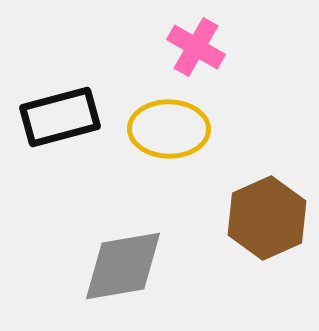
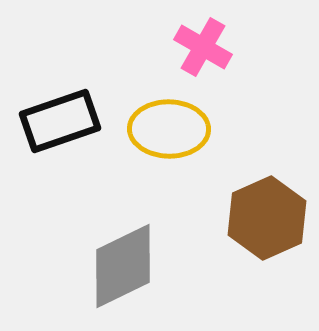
pink cross: moved 7 px right
black rectangle: moved 4 px down; rotated 4 degrees counterclockwise
gray diamond: rotated 16 degrees counterclockwise
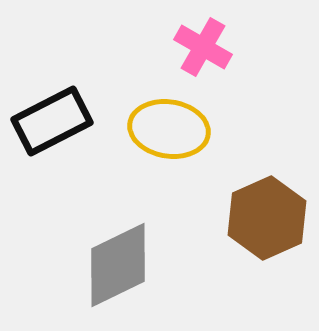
black rectangle: moved 8 px left; rotated 8 degrees counterclockwise
yellow ellipse: rotated 8 degrees clockwise
gray diamond: moved 5 px left, 1 px up
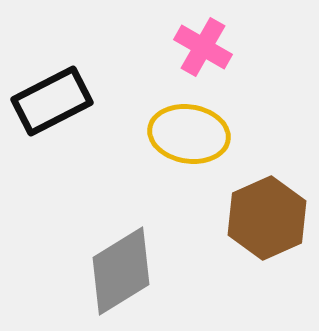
black rectangle: moved 20 px up
yellow ellipse: moved 20 px right, 5 px down
gray diamond: moved 3 px right, 6 px down; rotated 6 degrees counterclockwise
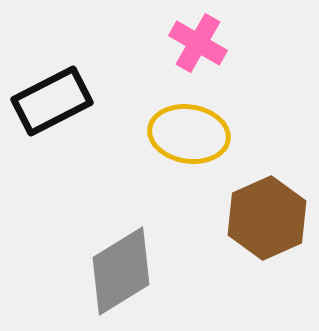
pink cross: moved 5 px left, 4 px up
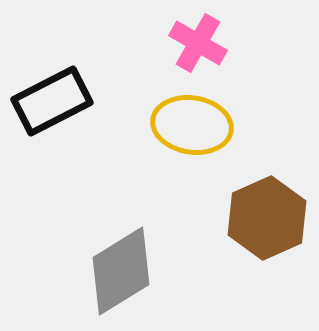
yellow ellipse: moved 3 px right, 9 px up
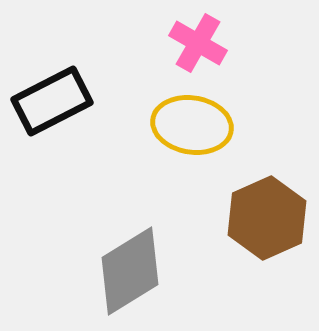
gray diamond: moved 9 px right
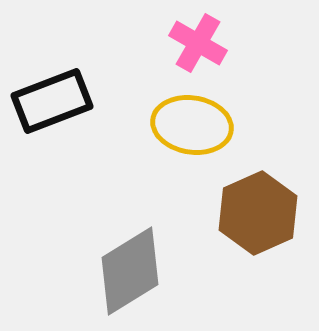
black rectangle: rotated 6 degrees clockwise
brown hexagon: moved 9 px left, 5 px up
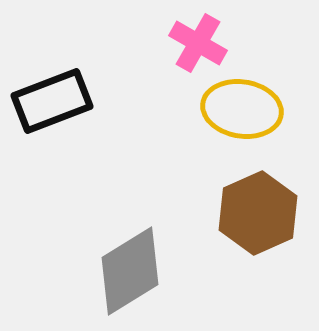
yellow ellipse: moved 50 px right, 16 px up
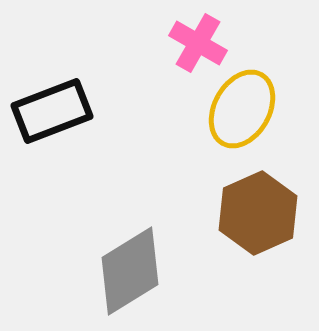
black rectangle: moved 10 px down
yellow ellipse: rotated 70 degrees counterclockwise
